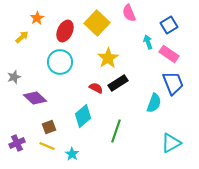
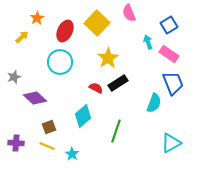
purple cross: moved 1 px left; rotated 28 degrees clockwise
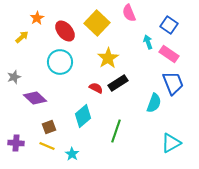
blue square: rotated 24 degrees counterclockwise
red ellipse: rotated 65 degrees counterclockwise
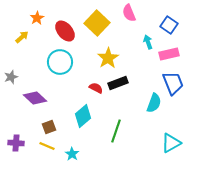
pink rectangle: rotated 48 degrees counterclockwise
gray star: moved 3 px left
black rectangle: rotated 12 degrees clockwise
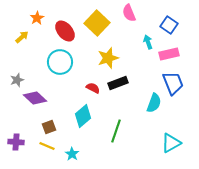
yellow star: rotated 15 degrees clockwise
gray star: moved 6 px right, 3 px down
red semicircle: moved 3 px left
purple cross: moved 1 px up
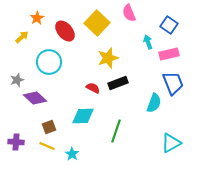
cyan circle: moved 11 px left
cyan diamond: rotated 40 degrees clockwise
